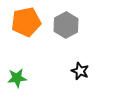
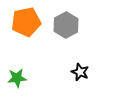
black star: moved 1 px down
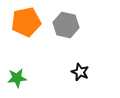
gray hexagon: rotated 20 degrees counterclockwise
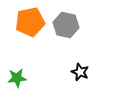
orange pentagon: moved 4 px right
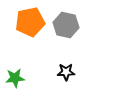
black star: moved 14 px left; rotated 24 degrees counterclockwise
green star: moved 2 px left
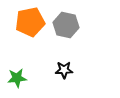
black star: moved 2 px left, 2 px up
green star: moved 2 px right
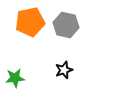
black star: rotated 18 degrees counterclockwise
green star: moved 2 px left
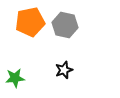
gray hexagon: moved 1 px left
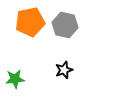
green star: moved 1 px down
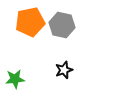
gray hexagon: moved 3 px left
